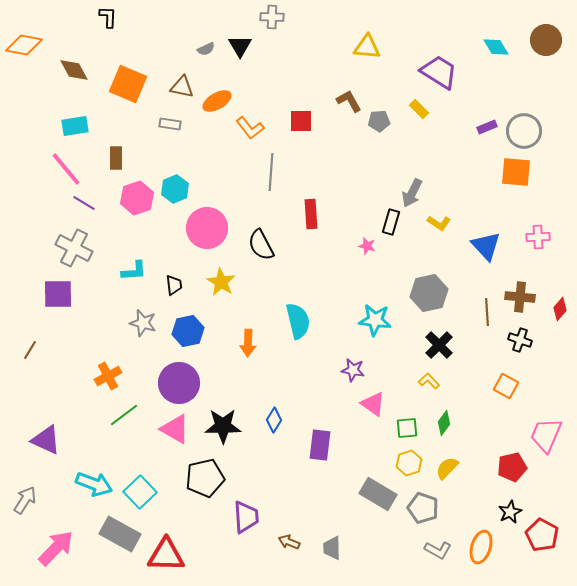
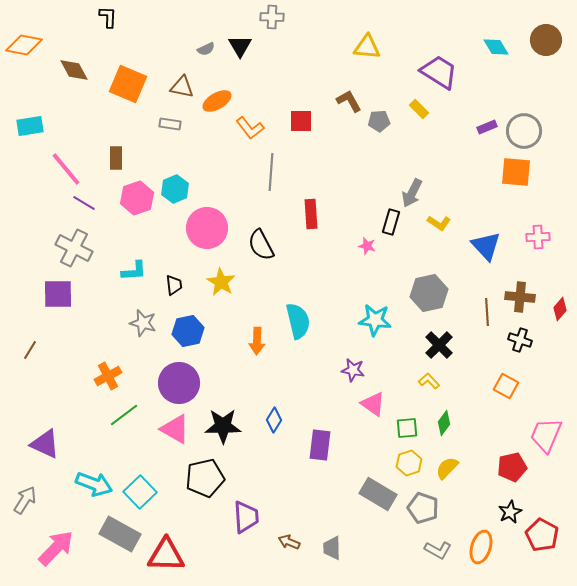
cyan rectangle at (75, 126): moved 45 px left
orange arrow at (248, 343): moved 9 px right, 2 px up
purple triangle at (46, 440): moved 1 px left, 4 px down
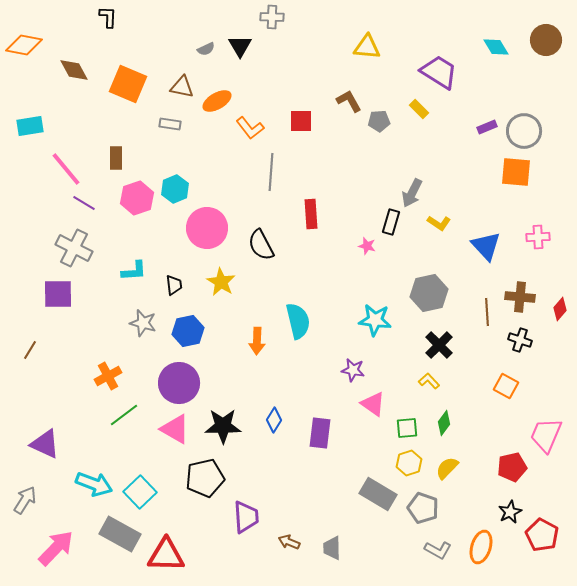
purple rectangle at (320, 445): moved 12 px up
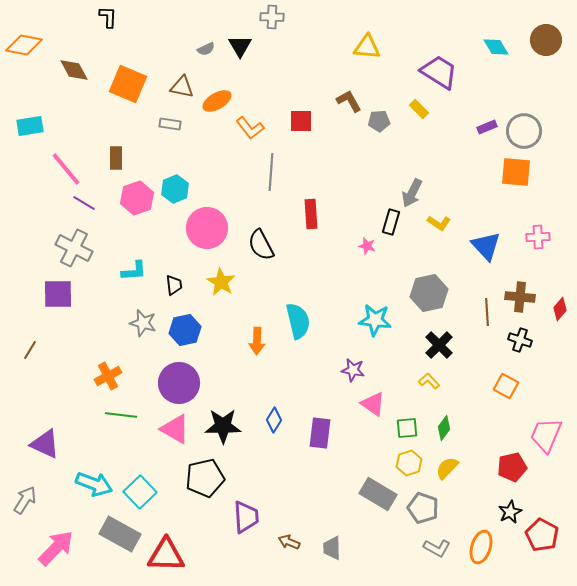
blue hexagon at (188, 331): moved 3 px left, 1 px up
green line at (124, 415): moved 3 px left; rotated 44 degrees clockwise
green diamond at (444, 423): moved 5 px down
gray L-shape at (438, 550): moved 1 px left, 2 px up
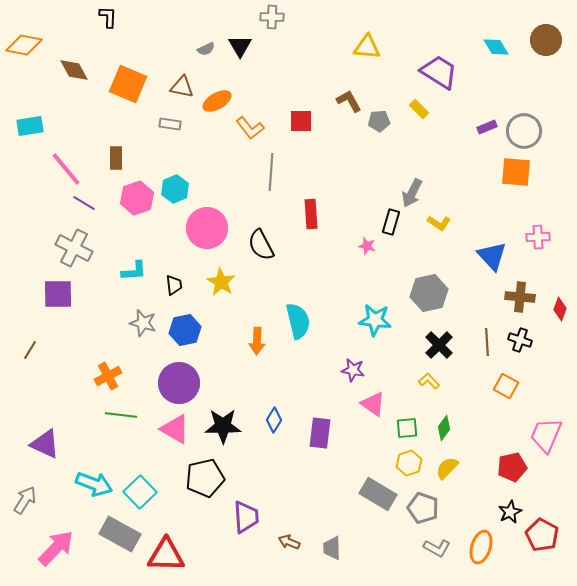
blue triangle at (486, 246): moved 6 px right, 10 px down
red diamond at (560, 309): rotated 20 degrees counterclockwise
brown line at (487, 312): moved 30 px down
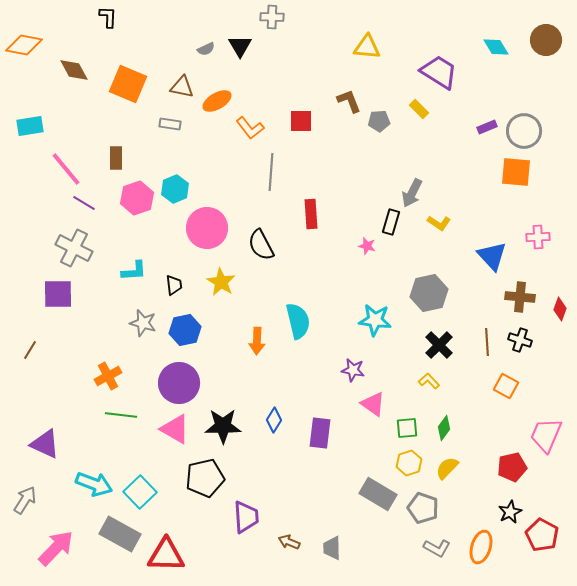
brown L-shape at (349, 101): rotated 8 degrees clockwise
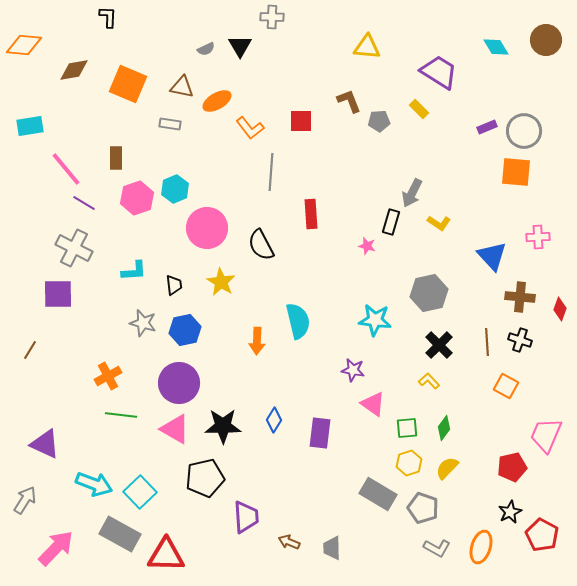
orange diamond at (24, 45): rotated 6 degrees counterclockwise
brown diamond at (74, 70): rotated 72 degrees counterclockwise
